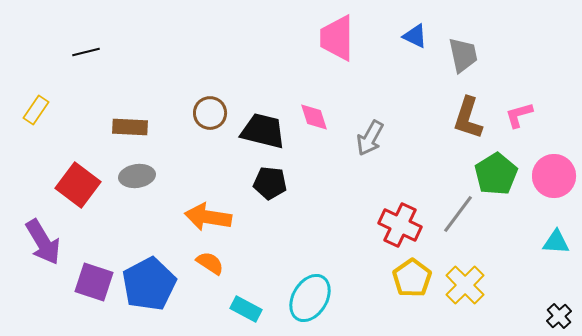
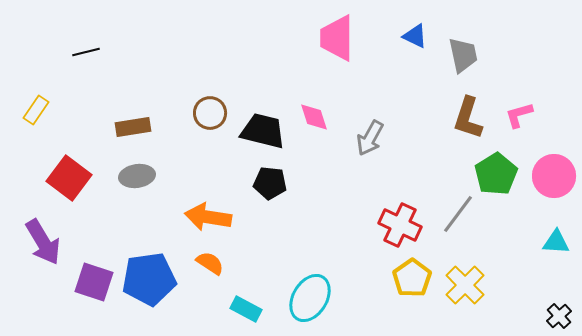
brown rectangle: moved 3 px right; rotated 12 degrees counterclockwise
red square: moved 9 px left, 7 px up
blue pentagon: moved 5 px up; rotated 20 degrees clockwise
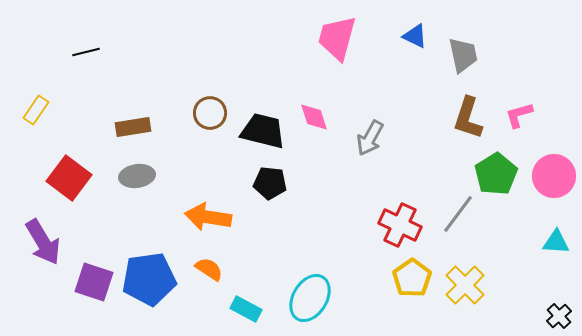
pink trapezoid: rotated 15 degrees clockwise
orange semicircle: moved 1 px left, 6 px down
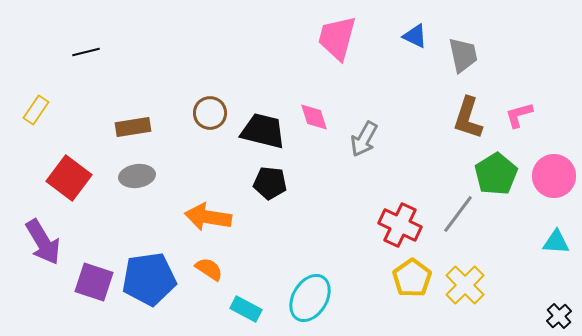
gray arrow: moved 6 px left, 1 px down
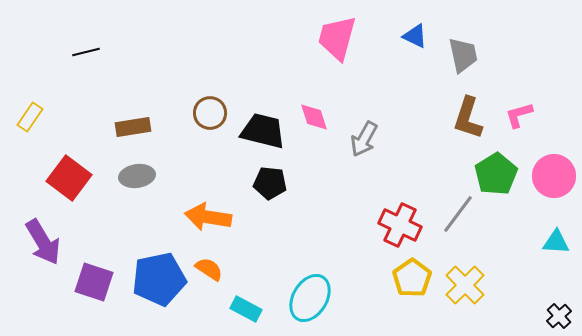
yellow rectangle: moved 6 px left, 7 px down
blue pentagon: moved 10 px right; rotated 4 degrees counterclockwise
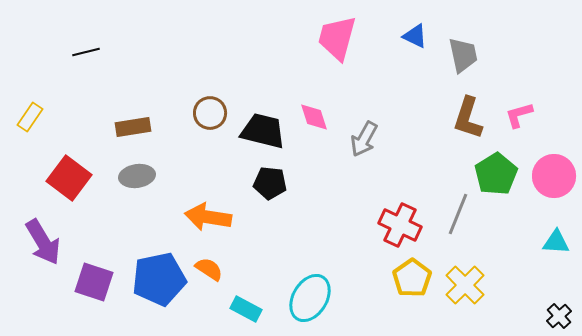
gray line: rotated 15 degrees counterclockwise
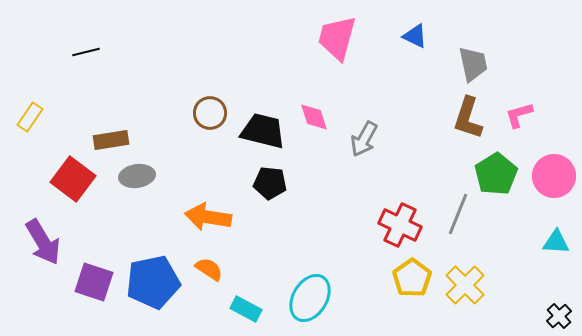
gray trapezoid: moved 10 px right, 9 px down
brown rectangle: moved 22 px left, 13 px down
red square: moved 4 px right, 1 px down
blue pentagon: moved 6 px left, 3 px down
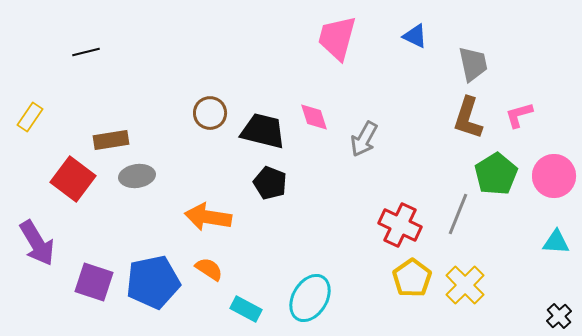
black pentagon: rotated 16 degrees clockwise
purple arrow: moved 6 px left, 1 px down
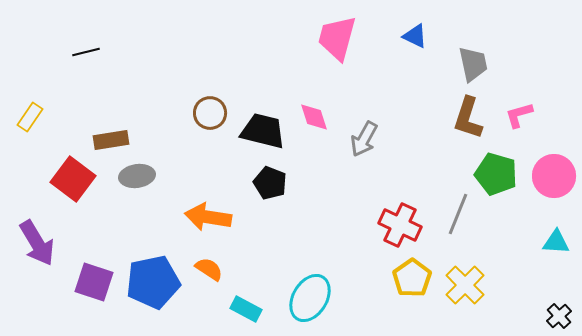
green pentagon: rotated 24 degrees counterclockwise
